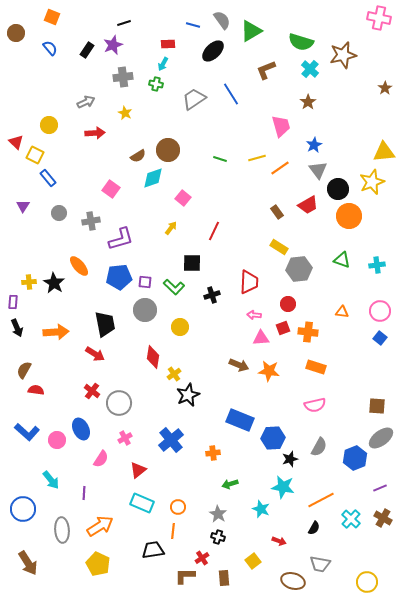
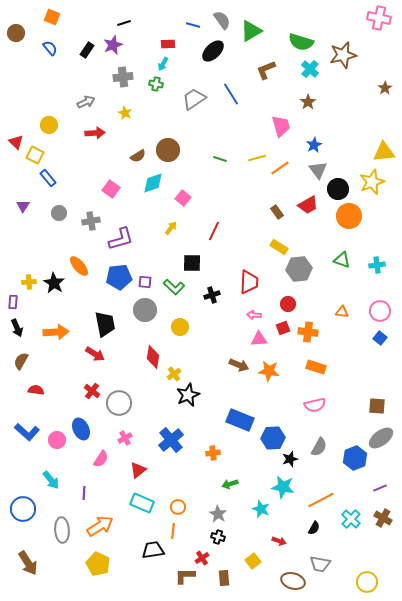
cyan diamond at (153, 178): moved 5 px down
pink triangle at (261, 338): moved 2 px left, 1 px down
brown semicircle at (24, 370): moved 3 px left, 9 px up
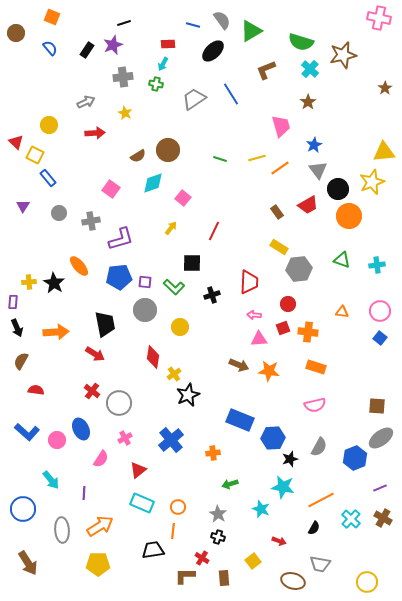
red cross at (202, 558): rotated 24 degrees counterclockwise
yellow pentagon at (98, 564): rotated 25 degrees counterclockwise
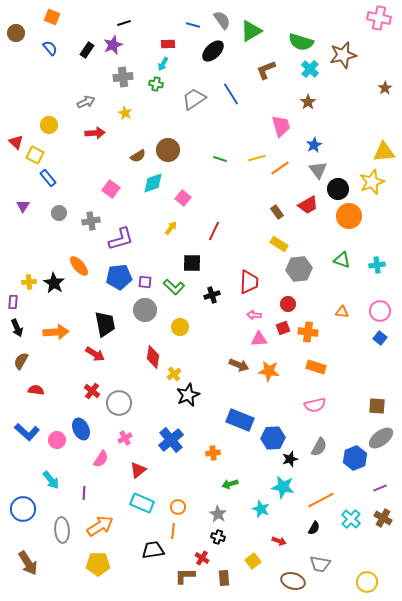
yellow rectangle at (279, 247): moved 3 px up
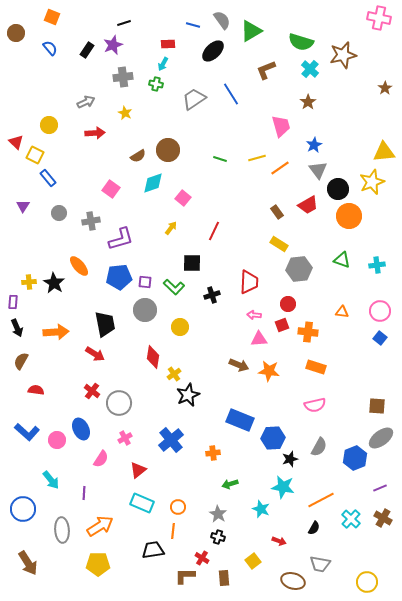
red square at (283, 328): moved 1 px left, 3 px up
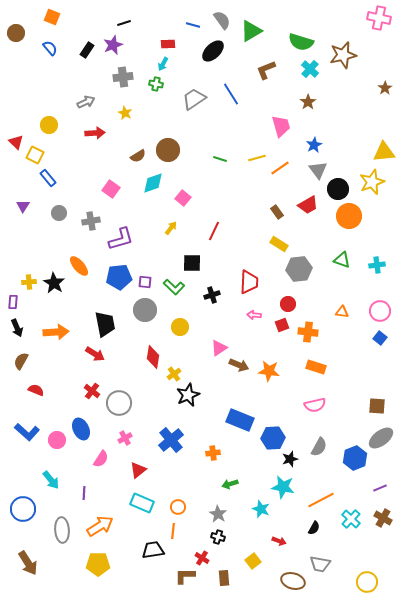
pink triangle at (259, 339): moved 40 px left, 9 px down; rotated 30 degrees counterclockwise
red semicircle at (36, 390): rotated 14 degrees clockwise
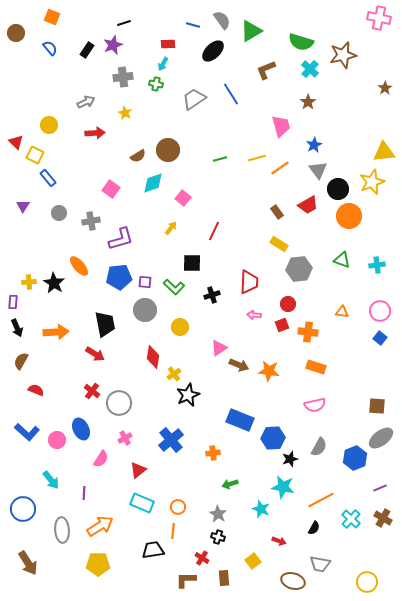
green line at (220, 159): rotated 32 degrees counterclockwise
brown L-shape at (185, 576): moved 1 px right, 4 px down
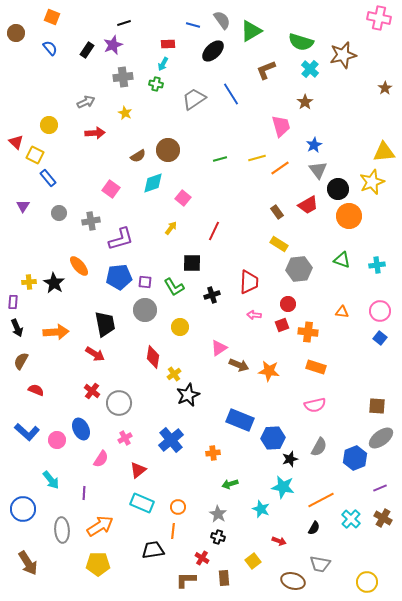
brown star at (308, 102): moved 3 px left
green L-shape at (174, 287): rotated 15 degrees clockwise
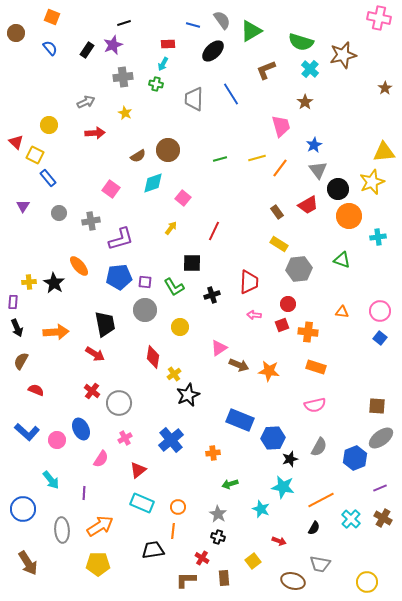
gray trapezoid at (194, 99): rotated 55 degrees counterclockwise
orange line at (280, 168): rotated 18 degrees counterclockwise
cyan cross at (377, 265): moved 1 px right, 28 px up
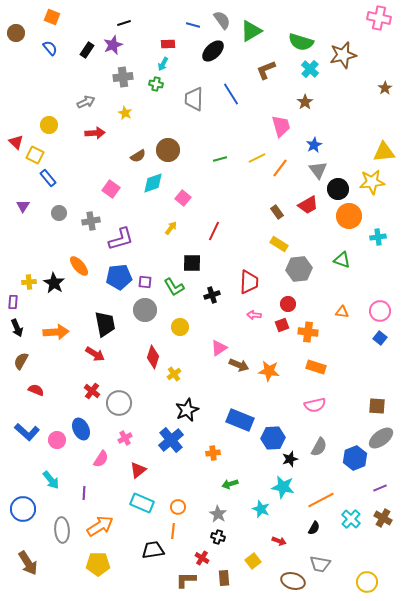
yellow line at (257, 158): rotated 12 degrees counterclockwise
yellow star at (372, 182): rotated 15 degrees clockwise
red diamond at (153, 357): rotated 10 degrees clockwise
black star at (188, 395): moved 1 px left, 15 px down
